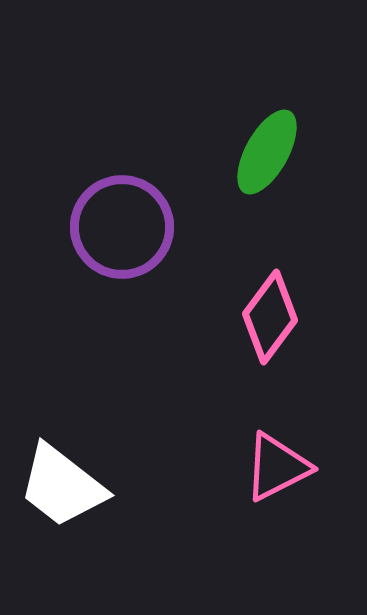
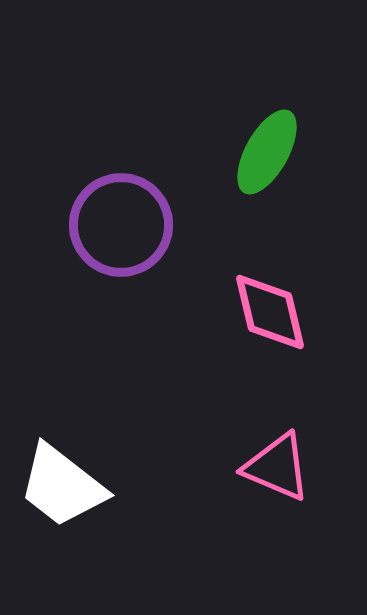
purple circle: moved 1 px left, 2 px up
pink diamond: moved 5 px up; rotated 50 degrees counterclockwise
pink triangle: rotated 50 degrees clockwise
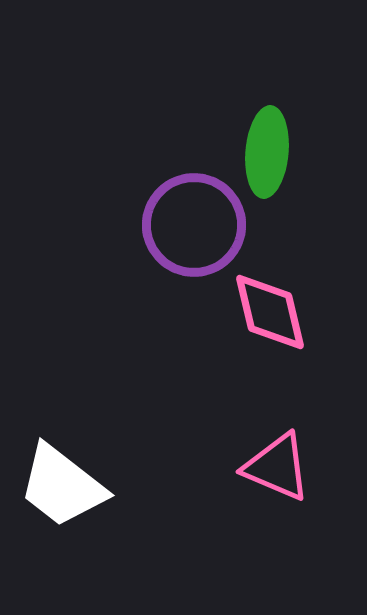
green ellipse: rotated 24 degrees counterclockwise
purple circle: moved 73 px right
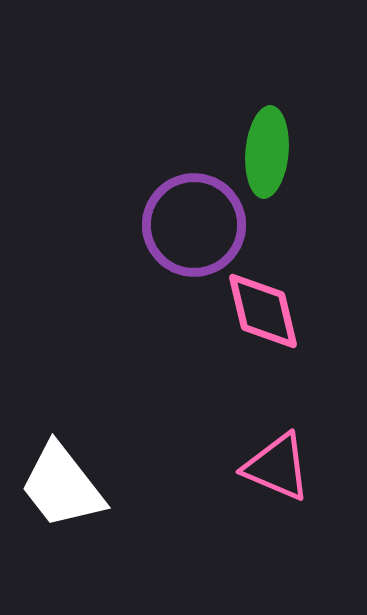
pink diamond: moved 7 px left, 1 px up
white trapezoid: rotated 14 degrees clockwise
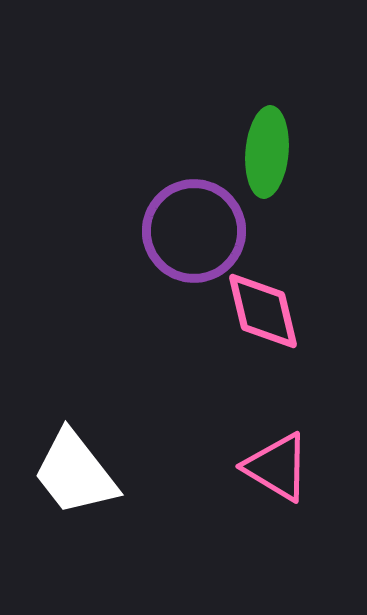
purple circle: moved 6 px down
pink triangle: rotated 8 degrees clockwise
white trapezoid: moved 13 px right, 13 px up
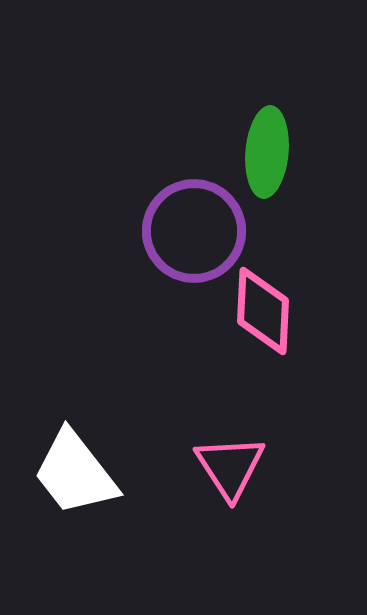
pink diamond: rotated 16 degrees clockwise
pink triangle: moved 47 px left; rotated 26 degrees clockwise
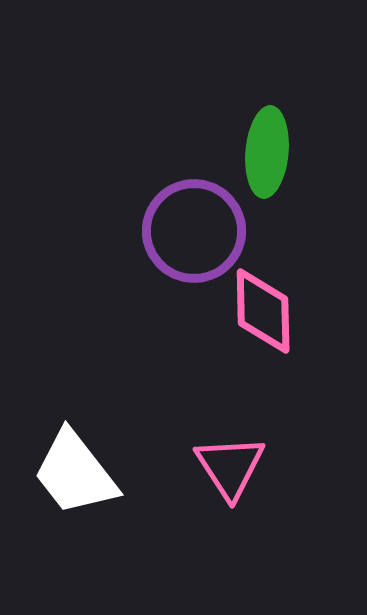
pink diamond: rotated 4 degrees counterclockwise
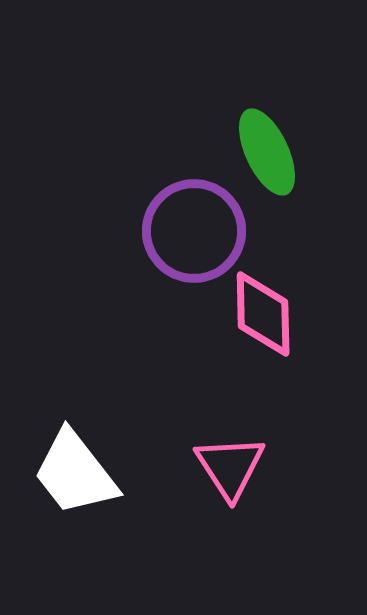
green ellipse: rotated 30 degrees counterclockwise
pink diamond: moved 3 px down
